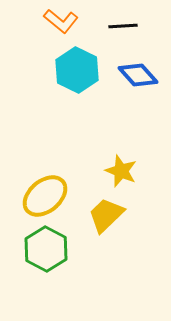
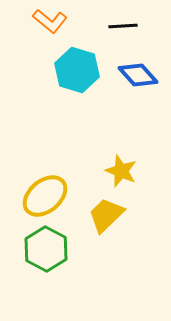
orange L-shape: moved 11 px left
cyan hexagon: rotated 9 degrees counterclockwise
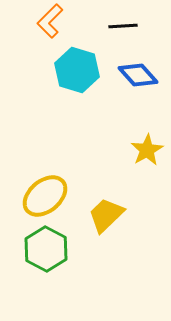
orange L-shape: rotated 96 degrees clockwise
yellow star: moved 26 px right, 21 px up; rotated 20 degrees clockwise
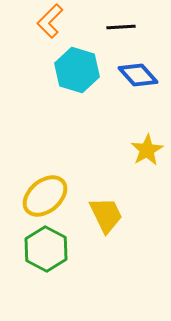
black line: moved 2 px left, 1 px down
yellow trapezoid: rotated 108 degrees clockwise
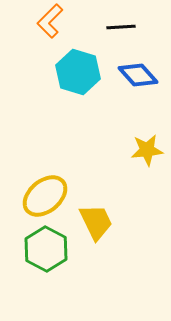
cyan hexagon: moved 1 px right, 2 px down
yellow star: rotated 24 degrees clockwise
yellow trapezoid: moved 10 px left, 7 px down
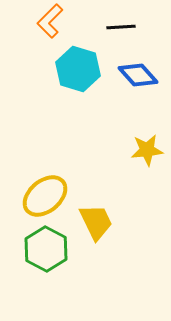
cyan hexagon: moved 3 px up
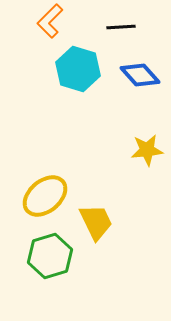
blue diamond: moved 2 px right
green hexagon: moved 4 px right, 7 px down; rotated 15 degrees clockwise
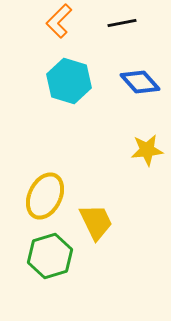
orange L-shape: moved 9 px right
black line: moved 1 px right, 4 px up; rotated 8 degrees counterclockwise
cyan hexagon: moved 9 px left, 12 px down
blue diamond: moved 7 px down
yellow ellipse: rotated 24 degrees counterclockwise
